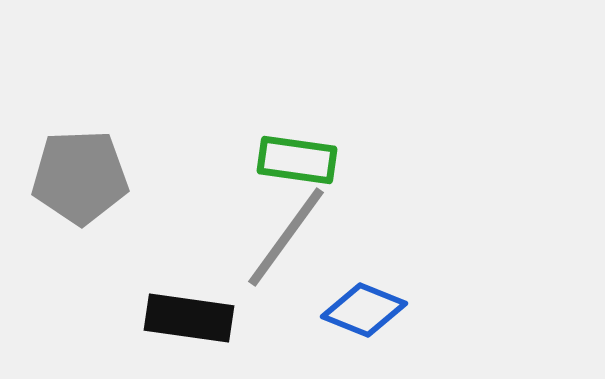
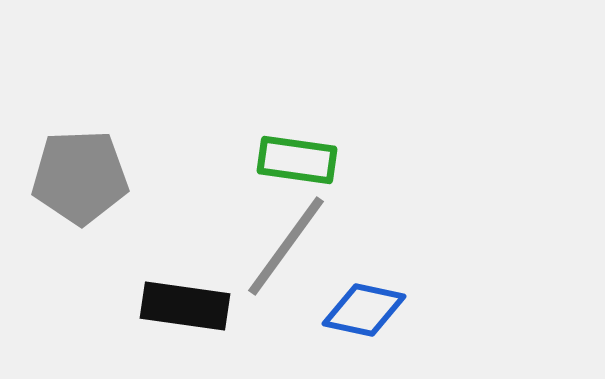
gray line: moved 9 px down
blue diamond: rotated 10 degrees counterclockwise
black rectangle: moved 4 px left, 12 px up
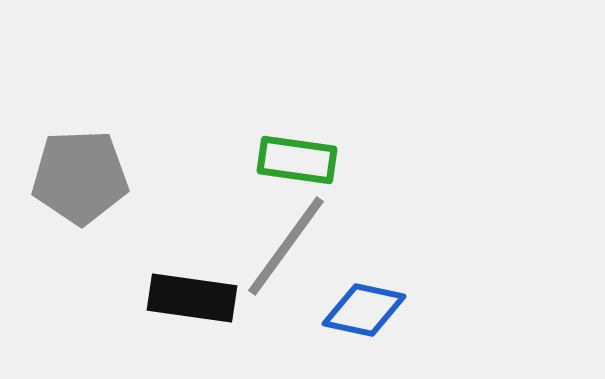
black rectangle: moved 7 px right, 8 px up
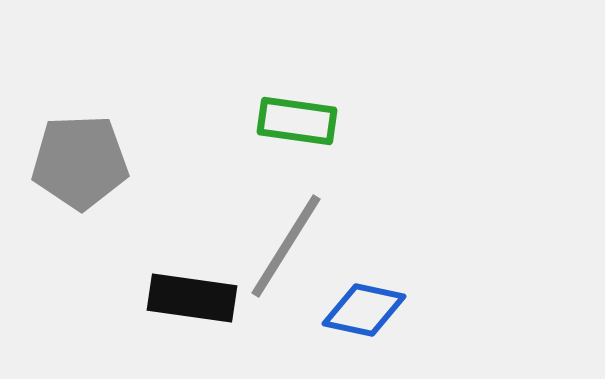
green rectangle: moved 39 px up
gray pentagon: moved 15 px up
gray line: rotated 4 degrees counterclockwise
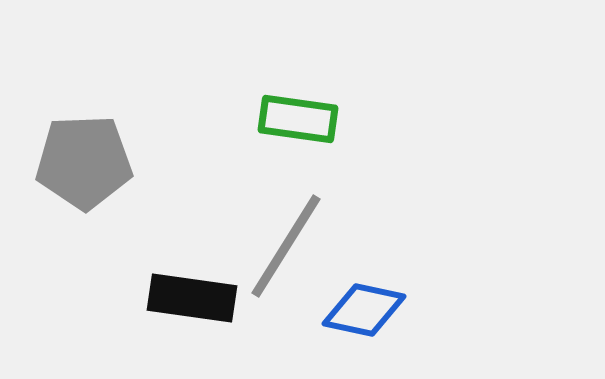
green rectangle: moved 1 px right, 2 px up
gray pentagon: moved 4 px right
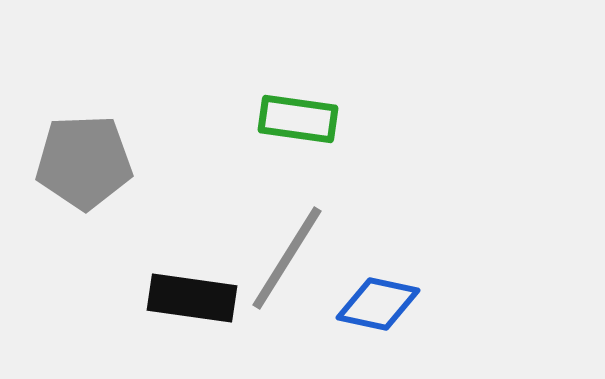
gray line: moved 1 px right, 12 px down
blue diamond: moved 14 px right, 6 px up
